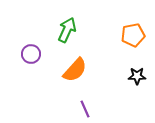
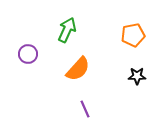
purple circle: moved 3 px left
orange semicircle: moved 3 px right, 1 px up
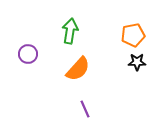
green arrow: moved 3 px right, 1 px down; rotated 15 degrees counterclockwise
black star: moved 14 px up
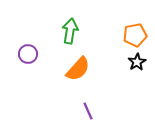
orange pentagon: moved 2 px right
black star: rotated 30 degrees counterclockwise
purple line: moved 3 px right, 2 px down
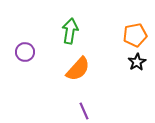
purple circle: moved 3 px left, 2 px up
purple line: moved 4 px left
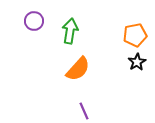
purple circle: moved 9 px right, 31 px up
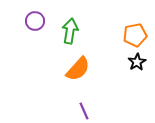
purple circle: moved 1 px right
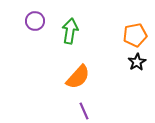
orange semicircle: moved 8 px down
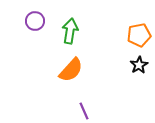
orange pentagon: moved 4 px right
black star: moved 2 px right, 3 px down
orange semicircle: moved 7 px left, 7 px up
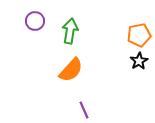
black star: moved 4 px up
purple line: moved 1 px up
